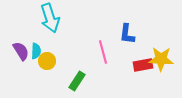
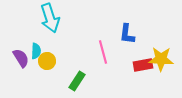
purple semicircle: moved 7 px down
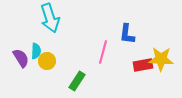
pink line: rotated 30 degrees clockwise
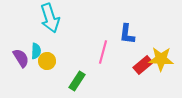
red rectangle: rotated 30 degrees counterclockwise
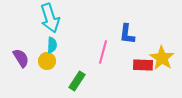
cyan semicircle: moved 16 px right, 6 px up
yellow star: moved 1 px right, 1 px up; rotated 30 degrees clockwise
red rectangle: rotated 42 degrees clockwise
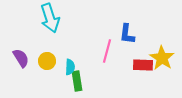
cyan semicircle: moved 18 px right, 22 px down
pink line: moved 4 px right, 1 px up
green rectangle: rotated 42 degrees counterclockwise
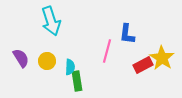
cyan arrow: moved 1 px right, 3 px down
red rectangle: rotated 30 degrees counterclockwise
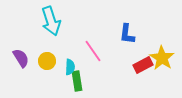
pink line: moved 14 px left; rotated 50 degrees counterclockwise
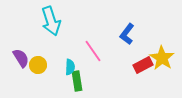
blue L-shape: rotated 30 degrees clockwise
yellow circle: moved 9 px left, 4 px down
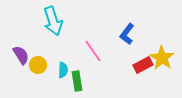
cyan arrow: moved 2 px right
purple semicircle: moved 3 px up
cyan semicircle: moved 7 px left, 3 px down
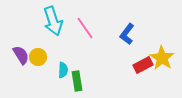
pink line: moved 8 px left, 23 px up
yellow circle: moved 8 px up
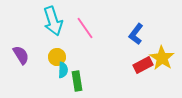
blue L-shape: moved 9 px right
yellow circle: moved 19 px right
